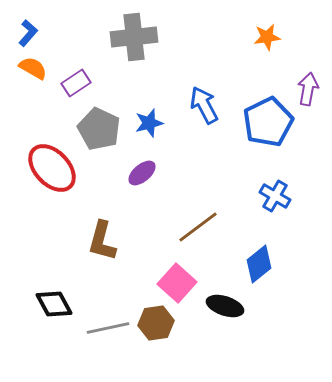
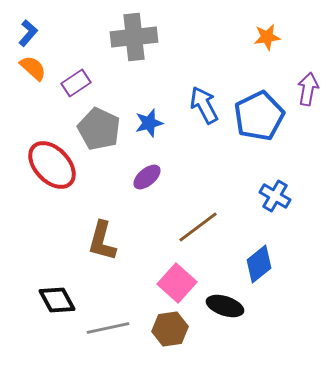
orange semicircle: rotated 12 degrees clockwise
blue pentagon: moved 9 px left, 6 px up
red ellipse: moved 3 px up
purple ellipse: moved 5 px right, 4 px down
black diamond: moved 3 px right, 4 px up
brown hexagon: moved 14 px right, 6 px down
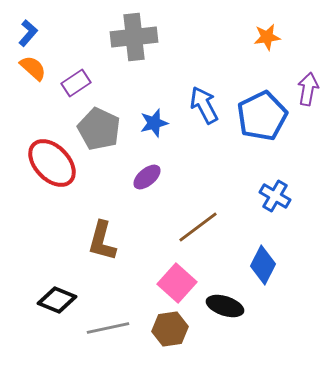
blue pentagon: moved 3 px right
blue star: moved 5 px right
red ellipse: moved 2 px up
blue diamond: moved 4 px right, 1 px down; rotated 24 degrees counterclockwise
black diamond: rotated 39 degrees counterclockwise
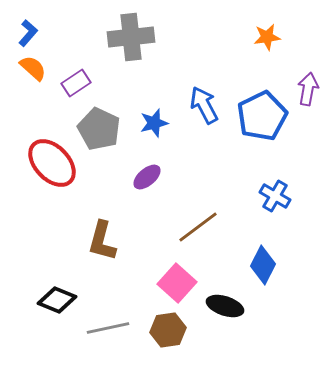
gray cross: moved 3 px left
brown hexagon: moved 2 px left, 1 px down
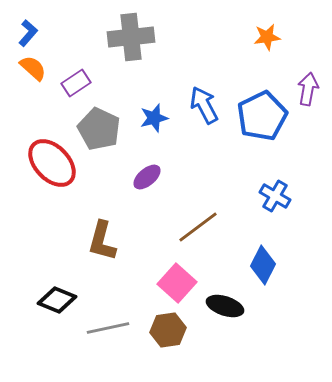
blue star: moved 5 px up
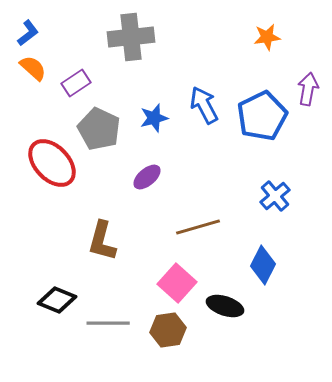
blue L-shape: rotated 12 degrees clockwise
blue cross: rotated 20 degrees clockwise
brown line: rotated 21 degrees clockwise
gray line: moved 5 px up; rotated 12 degrees clockwise
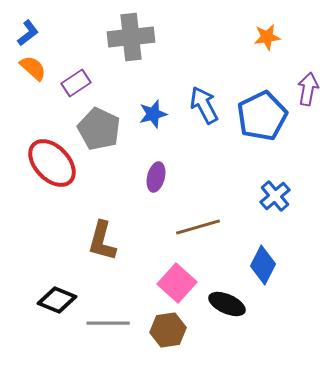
blue star: moved 1 px left, 4 px up
purple ellipse: moved 9 px right; rotated 36 degrees counterclockwise
black ellipse: moved 2 px right, 2 px up; rotated 6 degrees clockwise
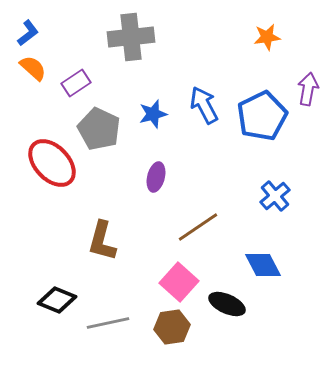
brown line: rotated 18 degrees counterclockwise
blue diamond: rotated 54 degrees counterclockwise
pink square: moved 2 px right, 1 px up
gray line: rotated 12 degrees counterclockwise
brown hexagon: moved 4 px right, 3 px up
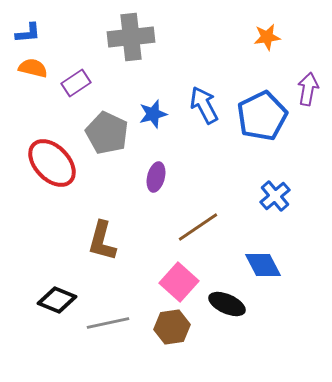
blue L-shape: rotated 32 degrees clockwise
orange semicircle: rotated 28 degrees counterclockwise
gray pentagon: moved 8 px right, 4 px down
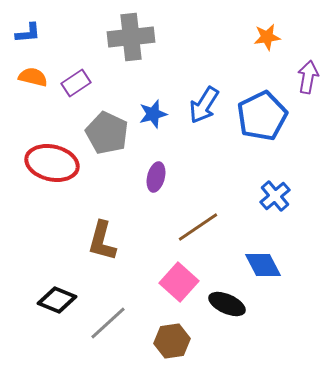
orange semicircle: moved 9 px down
purple arrow: moved 12 px up
blue arrow: rotated 120 degrees counterclockwise
red ellipse: rotated 33 degrees counterclockwise
gray line: rotated 30 degrees counterclockwise
brown hexagon: moved 14 px down
